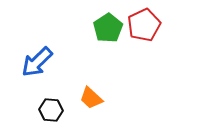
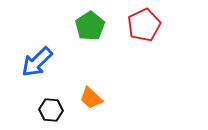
green pentagon: moved 18 px left, 2 px up
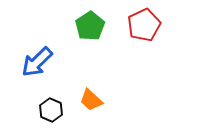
orange trapezoid: moved 2 px down
black hexagon: rotated 20 degrees clockwise
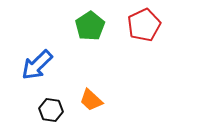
blue arrow: moved 3 px down
black hexagon: rotated 15 degrees counterclockwise
